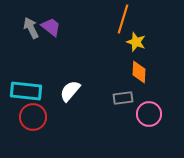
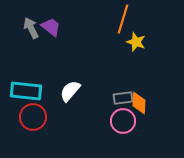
orange diamond: moved 31 px down
pink circle: moved 26 px left, 7 px down
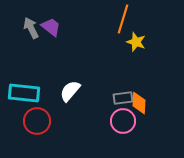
cyan rectangle: moved 2 px left, 2 px down
red circle: moved 4 px right, 4 px down
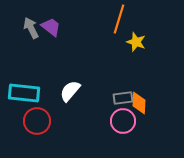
orange line: moved 4 px left
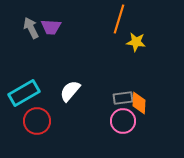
purple trapezoid: rotated 145 degrees clockwise
yellow star: rotated 12 degrees counterclockwise
cyan rectangle: rotated 36 degrees counterclockwise
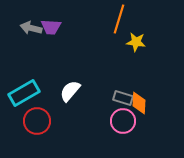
gray arrow: rotated 50 degrees counterclockwise
gray rectangle: rotated 24 degrees clockwise
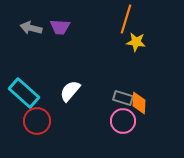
orange line: moved 7 px right
purple trapezoid: moved 9 px right
cyan rectangle: rotated 72 degrees clockwise
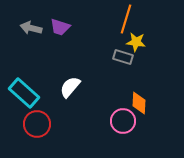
purple trapezoid: rotated 15 degrees clockwise
white semicircle: moved 4 px up
gray rectangle: moved 41 px up
red circle: moved 3 px down
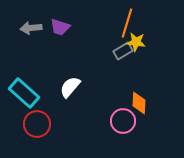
orange line: moved 1 px right, 4 px down
gray arrow: rotated 20 degrees counterclockwise
gray rectangle: moved 6 px up; rotated 48 degrees counterclockwise
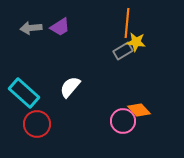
orange line: rotated 12 degrees counterclockwise
purple trapezoid: rotated 50 degrees counterclockwise
orange diamond: moved 7 px down; rotated 45 degrees counterclockwise
